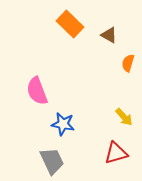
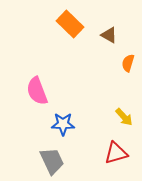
blue star: rotated 10 degrees counterclockwise
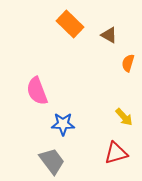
gray trapezoid: rotated 12 degrees counterclockwise
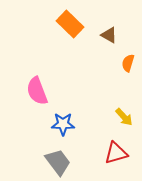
gray trapezoid: moved 6 px right, 1 px down
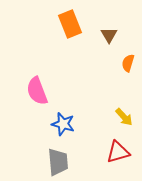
orange rectangle: rotated 24 degrees clockwise
brown triangle: rotated 30 degrees clockwise
blue star: rotated 15 degrees clockwise
red triangle: moved 2 px right, 1 px up
gray trapezoid: rotated 32 degrees clockwise
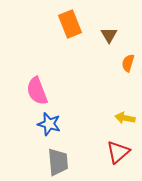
yellow arrow: moved 1 px right, 1 px down; rotated 144 degrees clockwise
blue star: moved 14 px left
red triangle: rotated 25 degrees counterclockwise
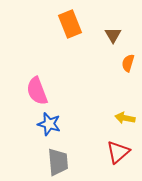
brown triangle: moved 4 px right
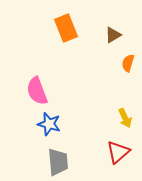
orange rectangle: moved 4 px left, 4 px down
brown triangle: rotated 30 degrees clockwise
yellow arrow: rotated 126 degrees counterclockwise
